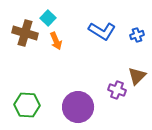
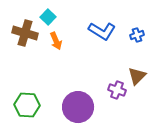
cyan square: moved 1 px up
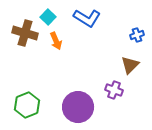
blue L-shape: moved 15 px left, 13 px up
brown triangle: moved 7 px left, 11 px up
purple cross: moved 3 px left
green hexagon: rotated 25 degrees counterclockwise
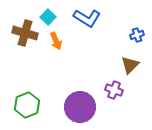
purple circle: moved 2 px right
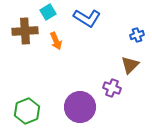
cyan square: moved 5 px up; rotated 14 degrees clockwise
brown cross: moved 2 px up; rotated 20 degrees counterclockwise
purple cross: moved 2 px left, 2 px up
green hexagon: moved 6 px down
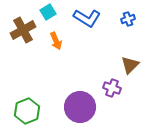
brown cross: moved 2 px left, 1 px up; rotated 25 degrees counterclockwise
blue cross: moved 9 px left, 16 px up
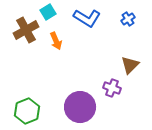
blue cross: rotated 16 degrees counterclockwise
brown cross: moved 3 px right
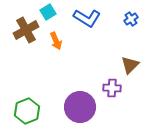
blue cross: moved 3 px right
purple cross: rotated 18 degrees counterclockwise
